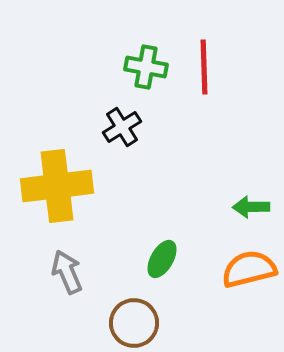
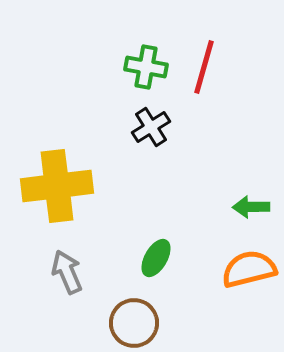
red line: rotated 18 degrees clockwise
black cross: moved 29 px right
green ellipse: moved 6 px left, 1 px up
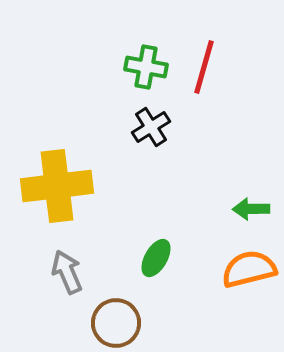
green arrow: moved 2 px down
brown circle: moved 18 px left
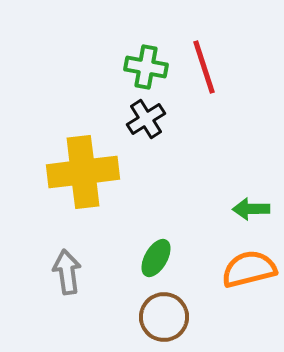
red line: rotated 34 degrees counterclockwise
black cross: moved 5 px left, 8 px up
yellow cross: moved 26 px right, 14 px up
gray arrow: rotated 15 degrees clockwise
brown circle: moved 48 px right, 6 px up
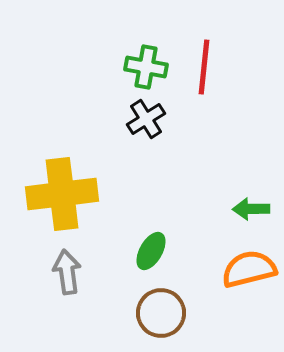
red line: rotated 24 degrees clockwise
yellow cross: moved 21 px left, 22 px down
green ellipse: moved 5 px left, 7 px up
brown circle: moved 3 px left, 4 px up
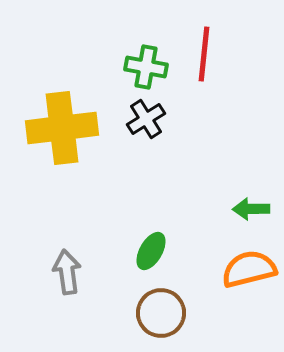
red line: moved 13 px up
yellow cross: moved 66 px up
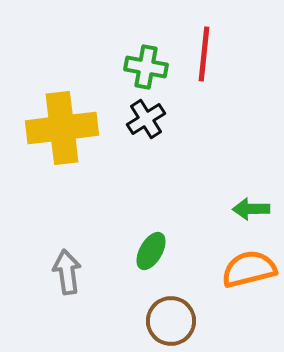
brown circle: moved 10 px right, 8 px down
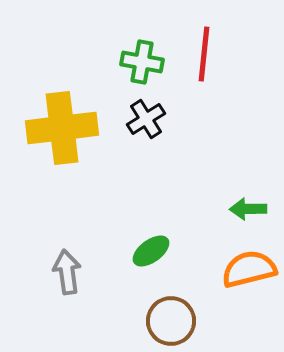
green cross: moved 4 px left, 5 px up
green arrow: moved 3 px left
green ellipse: rotated 24 degrees clockwise
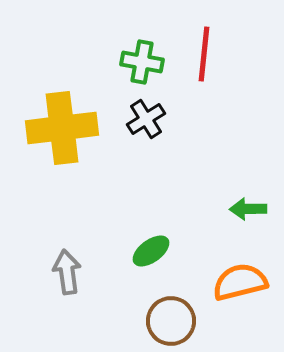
orange semicircle: moved 9 px left, 13 px down
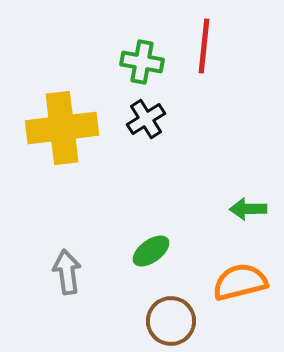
red line: moved 8 px up
